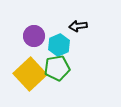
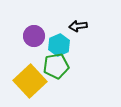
green pentagon: moved 1 px left, 2 px up
yellow square: moved 7 px down
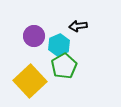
green pentagon: moved 8 px right; rotated 20 degrees counterclockwise
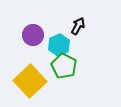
black arrow: rotated 126 degrees clockwise
purple circle: moved 1 px left, 1 px up
green pentagon: rotated 15 degrees counterclockwise
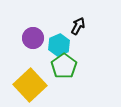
purple circle: moved 3 px down
green pentagon: rotated 10 degrees clockwise
yellow square: moved 4 px down
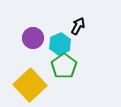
cyan hexagon: moved 1 px right, 1 px up
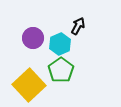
green pentagon: moved 3 px left, 4 px down
yellow square: moved 1 px left
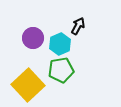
green pentagon: rotated 25 degrees clockwise
yellow square: moved 1 px left
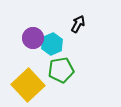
black arrow: moved 2 px up
cyan hexagon: moved 8 px left
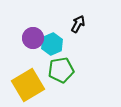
yellow square: rotated 12 degrees clockwise
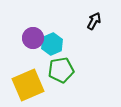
black arrow: moved 16 px right, 3 px up
yellow square: rotated 8 degrees clockwise
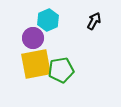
cyan hexagon: moved 4 px left, 24 px up
yellow square: moved 8 px right, 21 px up; rotated 12 degrees clockwise
